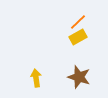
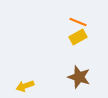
orange line: rotated 66 degrees clockwise
yellow arrow: moved 11 px left, 8 px down; rotated 102 degrees counterclockwise
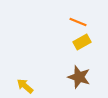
yellow rectangle: moved 4 px right, 5 px down
yellow arrow: rotated 60 degrees clockwise
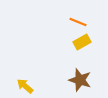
brown star: moved 1 px right, 3 px down
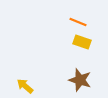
yellow rectangle: rotated 48 degrees clockwise
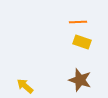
orange line: rotated 24 degrees counterclockwise
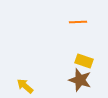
yellow rectangle: moved 2 px right, 19 px down
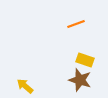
orange line: moved 2 px left, 2 px down; rotated 18 degrees counterclockwise
yellow rectangle: moved 1 px right, 1 px up
